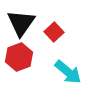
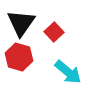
red hexagon: rotated 24 degrees counterclockwise
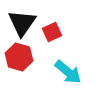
black triangle: moved 1 px right
red square: moved 2 px left; rotated 18 degrees clockwise
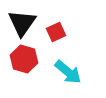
red square: moved 4 px right
red hexagon: moved 5 px right, 2 px down
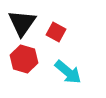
red square: rotated 36 degrees counterclockwise
